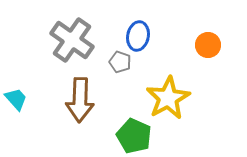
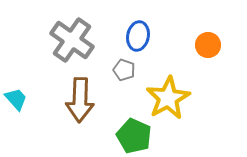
gray pentagon: moved 4 px right, 8 px down
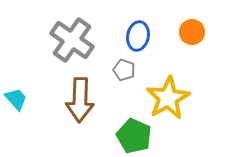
orange circle: moved 16 px left, 13 px up
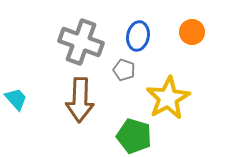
gray cross: moved 9 px right, 2 px down; rotated 15 degrees counterclockwise
green pentagon: rotated 8 degrees counterclockwise
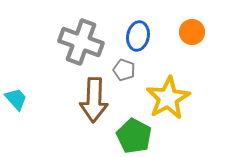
brown arrow: moved 14 px right
green pentagon: rotated 12 degrees clockwise
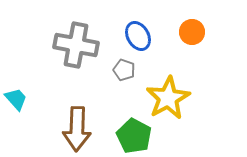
blue ellipse: rotated 40 degrees counterclockwise
gray cross: moved 5 px left, 3 px down; rotated 9 degrees counterclockwise
brown arrow: moved 17 px left, 29 px down
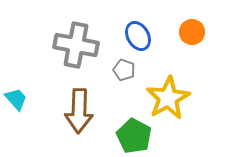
brown arrow: moved 2 px right, 18 px up
